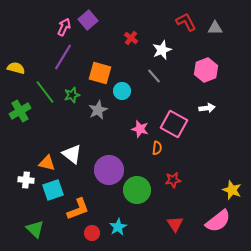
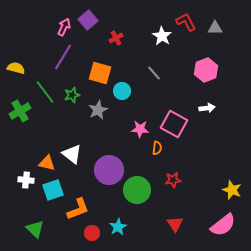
red cross: moved 15 px left; rotated 24 degrees clockwise
white star: moved 14 px up; rotated 18 degrees counterclockwise
gray line: moved 3 px up
pink star: rotated 12 degrees counterclockwise
pink semicircle: moved 5 px right, 4 px down
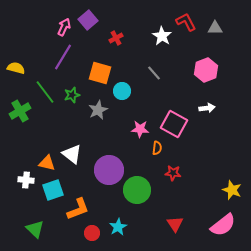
red star: moved 7 px up; rotated 14 degrees clockwise
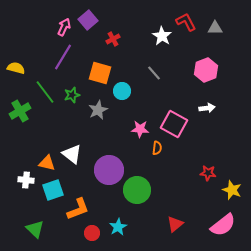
red cross: moved 3 px left, 1 px down
red star: moved 35 px right
red triangle: rotated 24 degrees clockwise
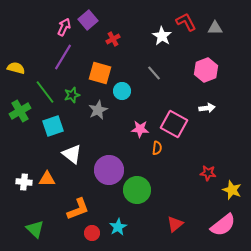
orange triangle: moved 16 px down; rotated 12 degrees counterclockwise
white cross: moved 2 px left, 2 px down
cyan square: moved 64 px up
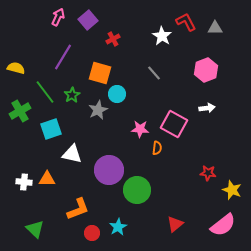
pink arrow: moved 6 px left, 10 px up
cyan circle: moved 5 px left, 3 px down
green star: rotated 14 degrees counterclockwise
cyan square: moved 2 px left, 3 px down
white triangle: rotated 25 degrees counterclockwise
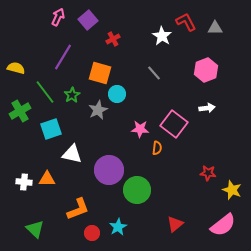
pink square: rotated 8 degrees clockwise
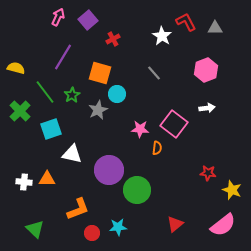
green cross: rotated 15 degrees counterclockwise
cyan star: rotated 24 degrees clockwise
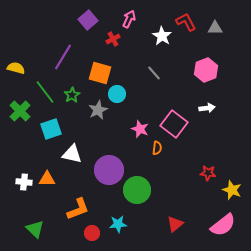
pink arrow: moved 71 px right, 2 px down
pink star: rotated 18 degrees clockwise
cyan star: moved 3 px up
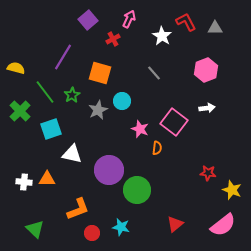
cyan circle: moved 5 px right, 7 px down
pink square: moved 2 px up
cyan star: moved 3 px right, 3 px down; rotated 18 degrees clockwise
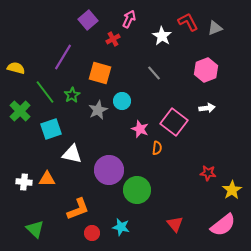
red L-shape: moved 2 px right
gray triangle: rotated 21 degrees counterclockwise
yellow star: rotated 18 degrees clockwise
red triangle: rotated 30 degrees counterclockwise
